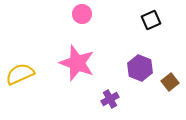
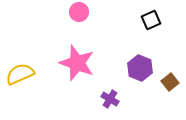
pink circle: moved 3 px left, 2 px up
purple cross: rotated 30 degrees counterclockwise
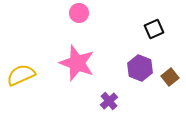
pink circle: moved 1 px down
black square: moved 3 px right, 9 px down
yellow semicircle: moved 1 px right, 1 px down
brown square: moved 5 px up
purple cross: moved 1 px left, 2 px down; rotated 18 degrees clockwise
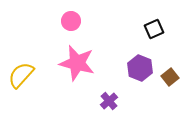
pink circle: moved 8 px left, 8 px down
pink star: rotated 6 degrees counterclockwise
yellow semicircle: rotated 24 degrees counterclockwise
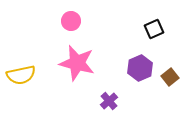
purple hexagon: rotated 15 degrees clockwise
yellow semicircle: rotated 144 degrees counterclockwise
